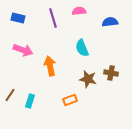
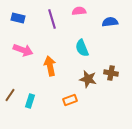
purple line: moved 1 px left, 1 px down
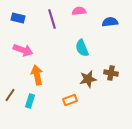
orange arrow: moved 13 px left, 9 px down
brown star: rotated 24 degrees counterclockwise
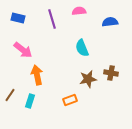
pink arrow: rotated 18 degrees clockwise
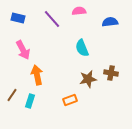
purple line: rotated 24 degrees counterclockwise
pink arrow: rotated 24 degrees clockwise
brown line: moved 2 px right
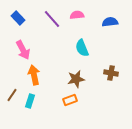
pink semicircle: moved 2 px left, 4 px down
blue rectangle: rotated 32 degrees clockwise
orange arrow: moved 3 px left
brown star: moved 12 px left
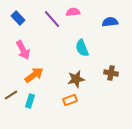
pink semicircle: moved 4 px left, 3 px up
orange arrow: rotated 66 degrees clockwise
brown line: moved 1 px left; rotated 24 degrees clockwise
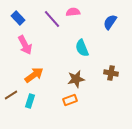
blue semicircle: rotated 49 degrees counterclockwise
pink arrow: moved 2 px right, 5 px up
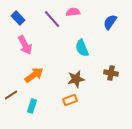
cyan rectangle: moved 2 px right, 5 px down
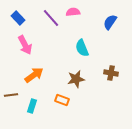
purple line: moved 1 px left, 1 px up
brown line: rotated 24 degrees clockwise
orange rectangle: moved 8 px left; rotated 40 degrees clockwise
